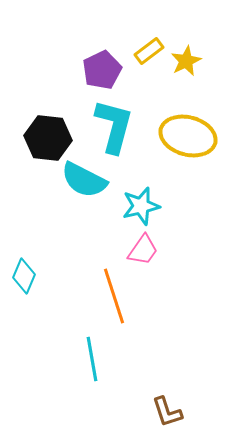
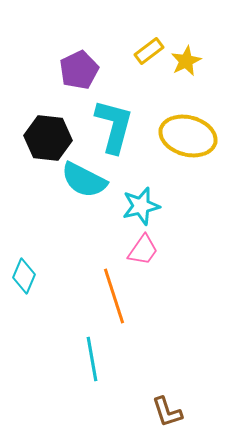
purple pentagon: moved 23 px left
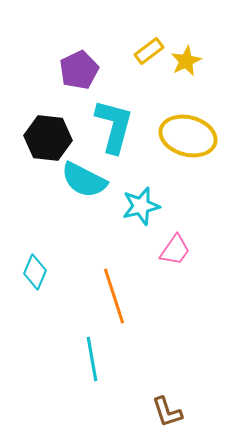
pink trapezoid: moved 32 px right
cyan diamond: moved 11 px right, 4 px up
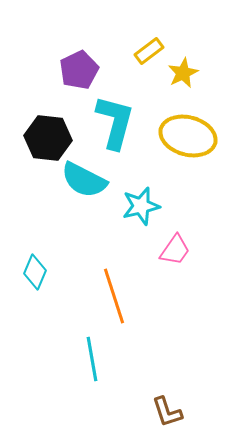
yellow star: moved 3 px left, 12 px down
cyan L-shape: moved 1 px right, 4 px up
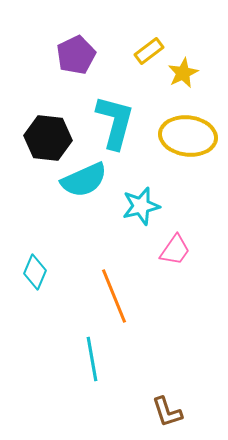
purple pentagon: moved 3 px left, 15 px up
yellow ellipse: rotated 8 degrees counterclockwise
cyan semicircle: rotated 51 degrees counterclockwise
orange line: rotated 4 degrees counterclockwise
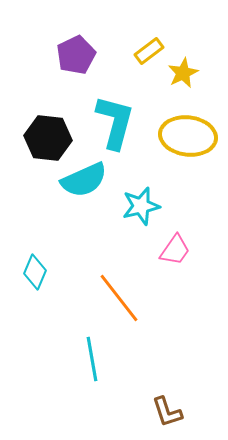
orange line: moved 5 px right, 2 px down; rotated 16 degrees counterclockwise
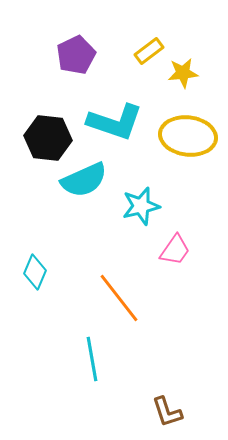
yellow star: rotated 20 degrees clockwise
cyan L-shape: rotated 94 degrees clockwise
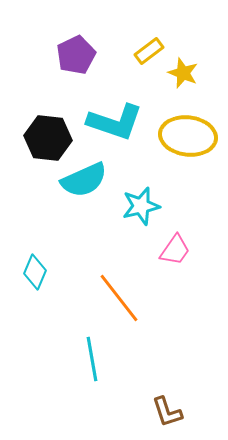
yellow star: rotated 28 degrees clockwise
